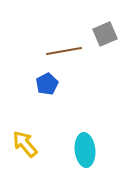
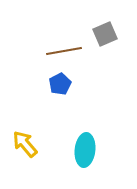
blue pentagon: moved 13 px right
cyan ellipse: rotated 12 degrees clockwise
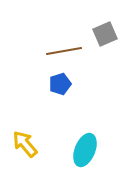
blue pentagon: rotated 10 degrees clockwise
cyan ellipse: rotated 16 degrees clockwise
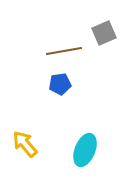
gray square: moved 1 px left, 1 px up
blue pentagon: rotated 10 degrees clockwise
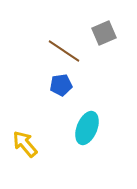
brown line: rotated 44 degrees clockwise
blue pentagon: moved 1 px right, 1 px down
cyan ellipse: moved 2 px right, 22 px up
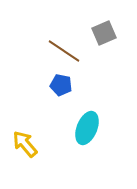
blue pentagon: rotated 20 degrees clockwise
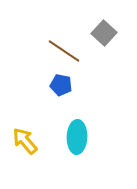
gray square: rotated 25 degrees counterclockwise
cyan ellipse: moved 10 px left, 9 px down; rotated 20 degrees counterclockwise
yellow arrow: moved 3 px up
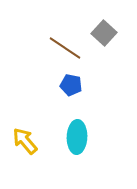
brown line: moved 1 px right, 3 px up
blue pentagon: moved 10 px right
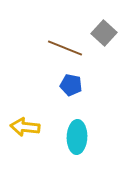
brown line: rotated 12 degrees counterclockwise
yellow arrow: moved 14 px up; rotated 44 degrees counterclockwise
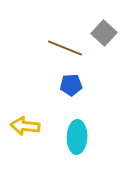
blue pentagon: rotated 15 degrees counterclockwise
yellow arrow: moved 1 px up
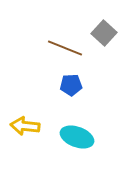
cyan ellipse: rotated 72 degrees counterclockwise
